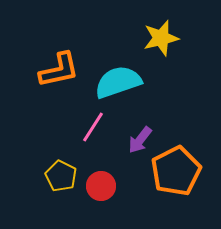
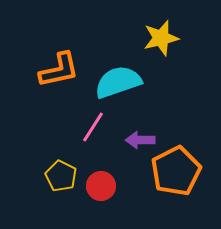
purple arrow: rotated 52 degrees clockwise
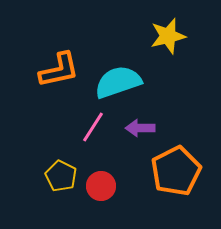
yellow star: moved 7 px right, 2 px up
purple arrow: moved 12 px up
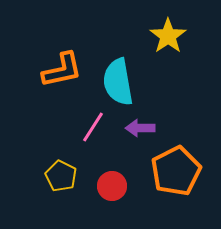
yellow star: rotated 21 degrees counterclockwise
orange L-shape: moved 3 px right
cyan semicircle: rotated 81 degrees counterclockwise
red circle: moved 11 px right
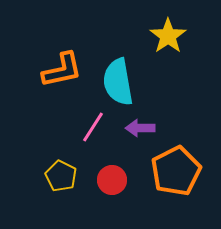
red circle: moved 6 px up
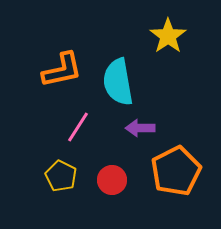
pink line: moved 15 px left
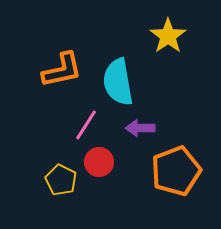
pink line: moved 8 px right, 2 px up
orange pentagon: rotated 6 degrees clockwise
yellow pentagon: moved 4 px down
red circle: moved 13 px left, 18 px up
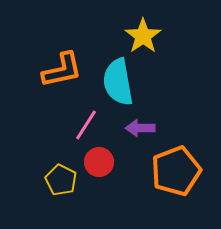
yellow star: moved 25 px left
